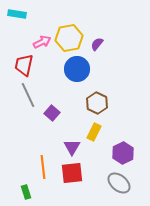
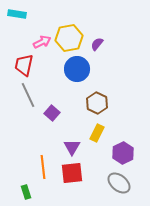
yellow rectangle: moved 3 px right, 1 px down
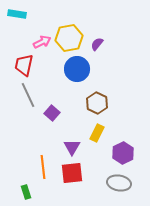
gray ellipse: rotated 30 degrees counterclockwise
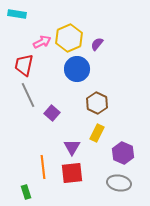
yellow hexagon: rotated 12 degrees counterclockwise
purple hexagon: rotated 10 degrees counterclockwise
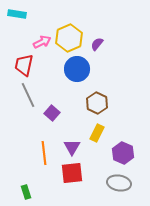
orange line: moved 1 px right, 14 px up
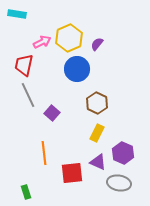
purple triangle: moved 26 px right, 15 px down; rotated 36 degrees counterclockwise
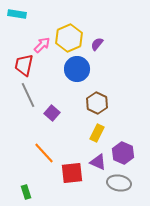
pink arrow: moved 3 px down; rotated 18 degrees counterclockwise
orange line: rotated 35 degrees counterclockwise
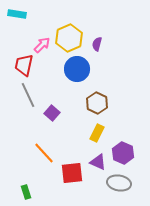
purple semicircle: rotated 24 degrees counterclockwise
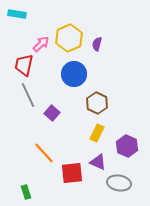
pink arrow: moved 1 px left, 1 px up
blue circle: moved 3 px left, 5 px down
purple hexagon: moved 4 px right, 7 px up
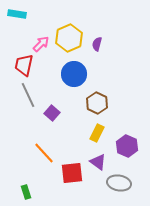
purple triangle: rotated 12 degrees clockwise
